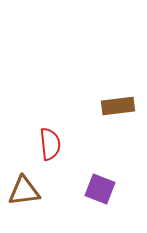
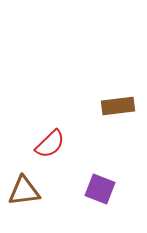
red semicircle: rotated 52 degrees clockwise
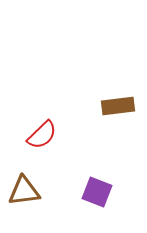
red semicircle: moved 8 px left, 9 px up
purple square: moved 3 px left, 3 px down
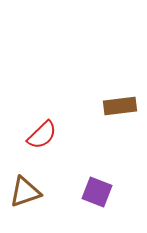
brown rectangle: moved 2 px right
brown triangle: moved 1 px right, 1 px down; rotated 12 degrees counterclockwise
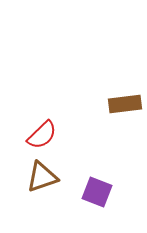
brown rectangle: moved 5 px right, 2 px up
brown triangle: moved 17 px right, 15 px up
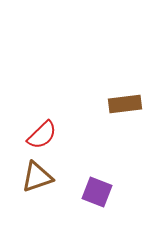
brown triangle: moved 5 px left
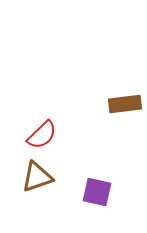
purple square: rotated 8 degrees counterclockwise
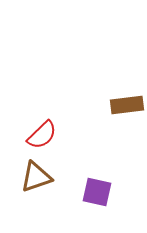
brown rectangle: moved 2 px right, 1 px down
brown triangle: moved 1 px left
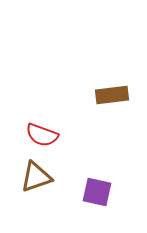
brown rectangle: moved 15 px left, 10 px up
red semicircle: rotated 64 degrees clockwise
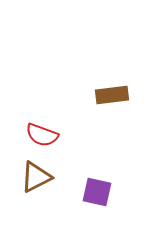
brown triangle: rotated 8 degrees counterclockwise
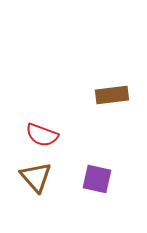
brown triangle: rotated 44 degrees counterclockwise
purple square: moved 13 px up
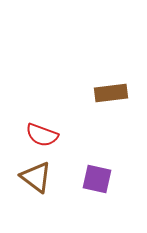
brown rectangle: moved 1 px left, 2 px up
brown triangle: rotated 12 degrees counterclockwise
